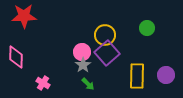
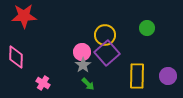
purple circle: moved 2 px right, 1 px down
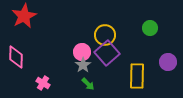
red star: rotated 25 degrees counterclockwise
green circle: moved 3 px right
purple circle: moved 14 px up
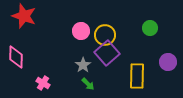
red star: rotated 25 degrees counterclockwise
pink circle: moved 1 px left, 21 px up
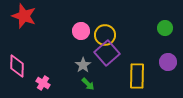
green circle: moved 15 px right
pink diamond: moved 1 px right, 9 px down
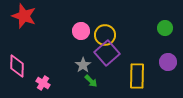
green arrow: moved 3 px right, 3 px up
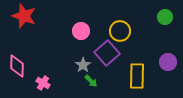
green circle: moved 11 px up
yellow circle: moved 15 px right, 4 px up
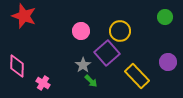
yellow rectangle: rotated 45 degrees counterclockwise
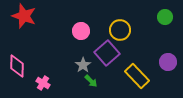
yellow circle: moved 1 px up
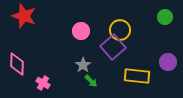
purple square: moved 6 px right, 6 px up
pink diamond: moved 2 px up
yellow rectangle: rotated 40 degrees counterclockwise
